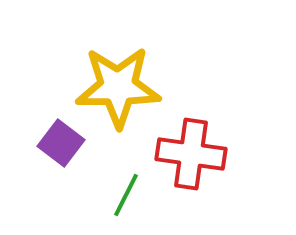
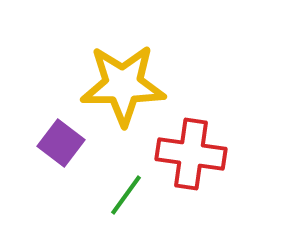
yellow star: moved 5 px right, 2 px up
green line: rotated 9 degrees clockwise
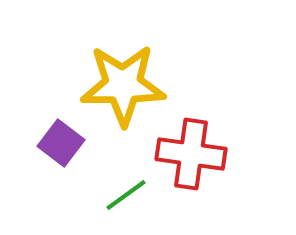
green line: rotated 18 degrees clockwise
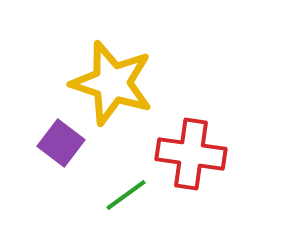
yellow star: moved 11 px left, 2 px up; rotated 18 degrees clockwise
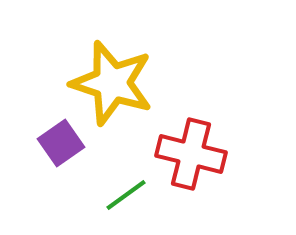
purple square: rotated 18 degrees clockwise
red cross: rotated 6 degrees clockwise
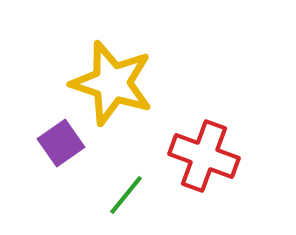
red cross: moved 13 px right, 2 px down; rotated 6 degrees clockwise
green line: rotated 15 degrees counterclockwise
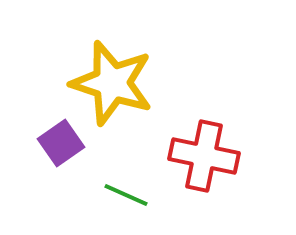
red cross: rotated 8 degrees counterclockwise
green line: rotated 75 degrees clockwise
